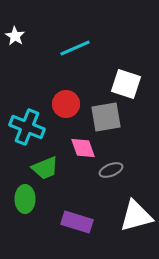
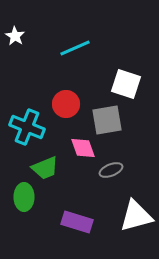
gray square: moved 1 px right, 3 px down
green ellipse: moved 1 px left, 2 px up
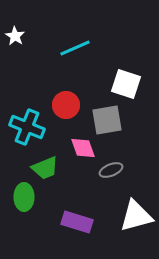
red circle: moved 1 px down
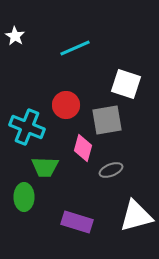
pink diamond: rotated 36 degrees clockwise
green trapezoid: moved 1 px up; rotated 24 degrees clockwise
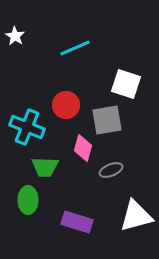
green ellipse: moved 4 px right, 3 px down
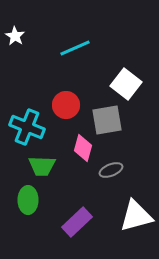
white square: rotated 20 degrees clockwise
green trapezoid: moved 3 px left, 1 px up
purple rectangle: rotated 60 degrees counterclockwise
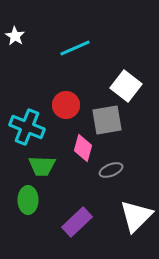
white square: moved 2 px down
white triangle: rotated 30 degrees counterclockwise
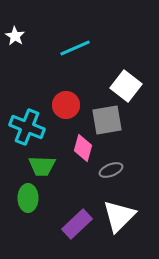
green ellipse: moved 2 px up
white triangle: moved 17 px left
purple rectangle: moved 2 px down
